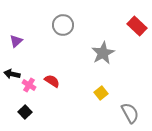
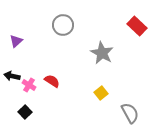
gray star: moved 1 px left; rotated 15 degrees counterclockwise
black arrow: moved 2 px down
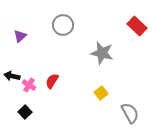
purple triangle: moved 4 px right, 5 px up
gray star: rotated 15 degrees counterclockwise
red semicircle: rotated 91 degrees counterclockwise
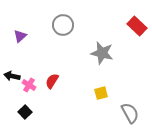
yellow square: rotated 24 degrees clockwise
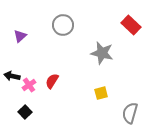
red rectangle: moved 6 px left, 1 px up
pink cross: rotated 24 degrees clockwise
gray semicircle: rotated 135 degrees counterclockwise
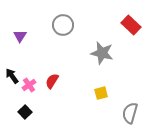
purple triangle: rotated 16 degrees counterclockwise
black arrow: rotated 42 degrees clockwise
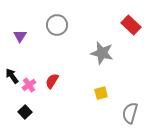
gray circle: moved 6 px left
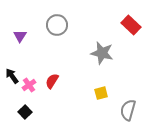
gray semicircle: moved 2 px left, 3 px up
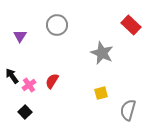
gray star: rotated 10 degrees clockwise
